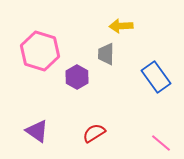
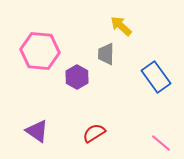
yellow arrow: rotated 45 degrees clockwise
pink hexagon: rotated 12 degrees counterclockwise
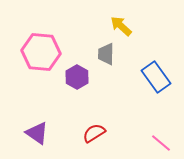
pink hexagon: moved 1 px right, 1 px down
purple triangle: moved 2 px down
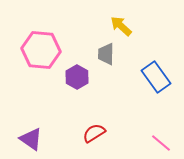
pink hexagon: moved 2 px up
purple triangle: moved 6 px left, 6 px down
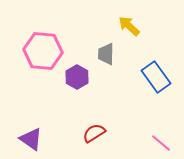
yellow arrow: moved 8 px right
pink hexagon: moved 2 px right, 1 px down
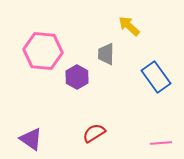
pink line: rotated 45 degrees counterclockwise
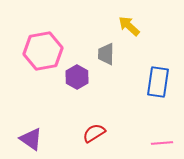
pink hexagon: rotated 15 degrees counterclockwise
blue rectangle: moved 2 px right, 5 px down; rotated 44 degrees clockwise
pink line: moved 1 px right
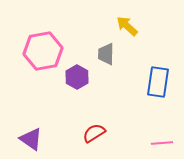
yellow arrow: moved 2 px left
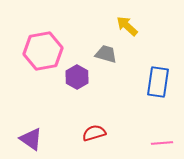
gray trapezoid: rotated 105 degrees clockwise
red semicircle: rotated 15 degrees clockwise
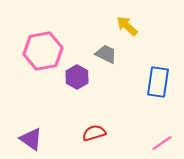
gray trapezoid: rotated 10 degrees clockwise
pink line: rotated 30 degrees counterclockwise
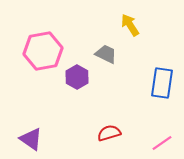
yellow arrow: moved 3 px right, 1 px up; rotated 15 degrees clockwise
blue rectangle: moved 4 px right, 1 px down
red semicircle: moved 15 px right
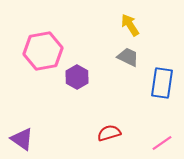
gray trapezoid: moved 22 px right, 3 px down
purple triangle: moved 9 px left
